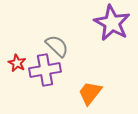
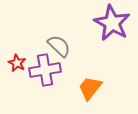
gray semicircle: moved 2 px right
orange trapezoid: moved 5 px up
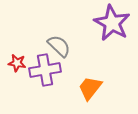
red star: rotated 18 degrees counterclockwise
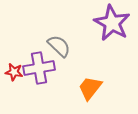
red star: moved 3 px left, 9 px down
purple cross: moved 6 px left, 2 px up
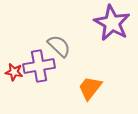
purple cross: moved 2 px up
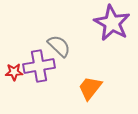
red star: rotated 12 degrees counterclockwise
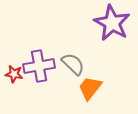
gray semicircle: moved 14 px right, 18 px down
red star: moved 2 px down; rotated 12 degrees clockwise
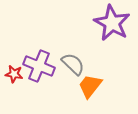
purple cross: rotated 32 degrees clockwise
orange trapezoid: moved 2 px up
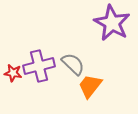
purple cross: rotated 36 degrees counterclockwise
red star: moved 1 px left, 1 px up
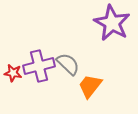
gray semicircle: moved 5 px left
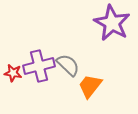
gray semicircle: moved 1 px down
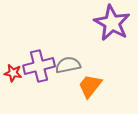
gray semicircle: rotated 55 degrees counterclockwise
